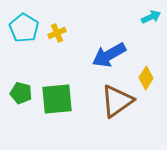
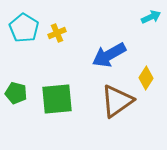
green pentagon: moved 5 px left
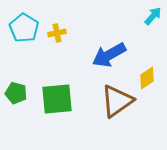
cyan arrow: moved 2 px right, 1 px up; rotated 24 degrees counterclockwise
yellow cross: rotated 12 degrees clockwise
yellow diamond: moved 1 px right; rotated 25 degrees clockwise
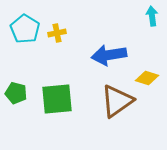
cyan arrow: moved 1 px left; rotated 48 degrees counterclockwise
cyan pentagon: moved 1 px right, 1 px down
blue arrow: rotated 20 degrees clockwise
yellow diamond: rotated 50 degrees clockwise
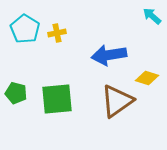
cyan arrow: rotated 42 degrees counterclockwise
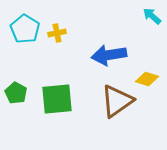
yellow diamond: moved 1 px down
green pentagon: rotated 15 degrees clockwise
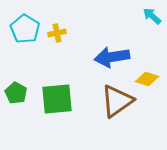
blue arrow: moved 3 px right, 2 px down
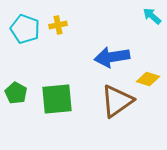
cyan pentagon: rotated 12 degrees counterclockwise
yellow cross: moved 1 px right, 8 px up
yellow diamond: moved 1 px right
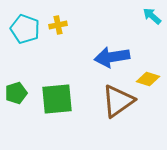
green pentagon: rotated 25 degrees clockwise
brown triangle: moved 1 px right
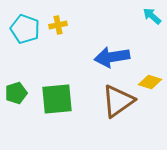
yellow diamond: moved 2 px right, 3 px down
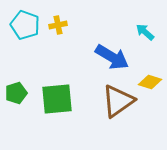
cyan arrow: moved 7 px left, 16 px down
cyan pentagon: moved 4 px up
blue arrow: rotated 140 degrees counterclockwise
